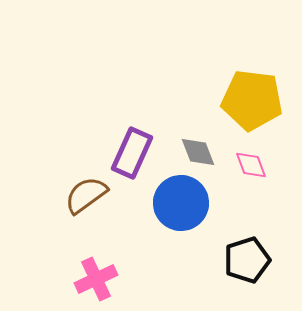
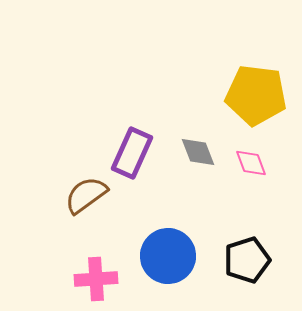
yellow pentagon: moved 4 px right, 5 px up
pink diamond: moved 2 px up
blue circle: moved 13 px left, 53 px down
pink cross: rotated 21 degrees clockwise
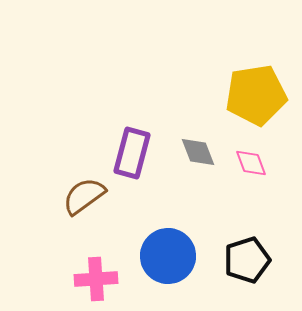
yellow pentagon: rotated 16 degrees counterclockwise
purple rectangle: rotated 9 degrees counterclockwise
brown semicircle: moved 2 px left, 1 px down
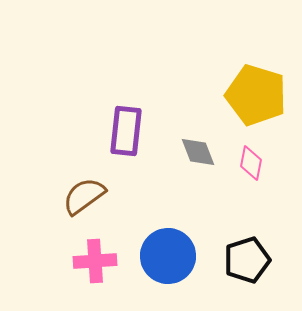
yellow pentagon: rotated 26 degrees clockwise
purple rectangle: moved 6 px left, 22 px up; rotated 9 degrees counterclockwise
pink diamond: rotated 32 degrees clockwise
pink cross: moved 1 px left, 18 px up
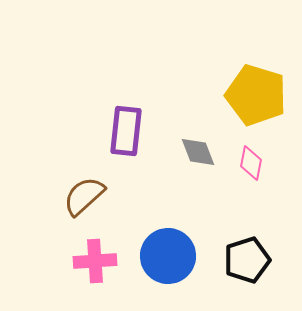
brown semicircle: rotated 6 degrees counterclockwise
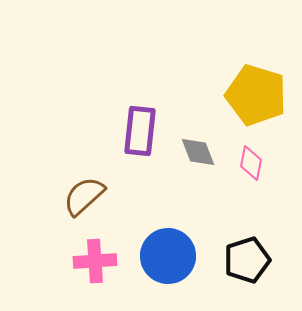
purple rectangle: moved 14 px right
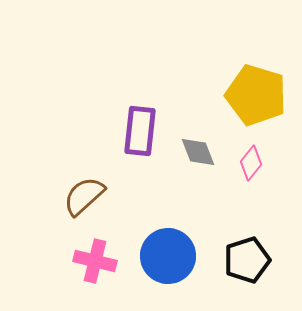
pink diamond: rotated 28 degrees clockwise
pink cross: rotated 18 degrees clockwise
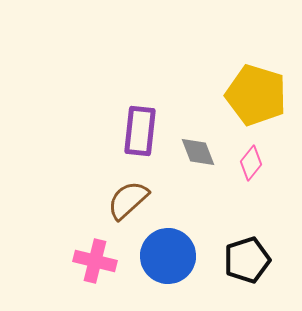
brown semicircle: moved 44 px right, 4 px down
